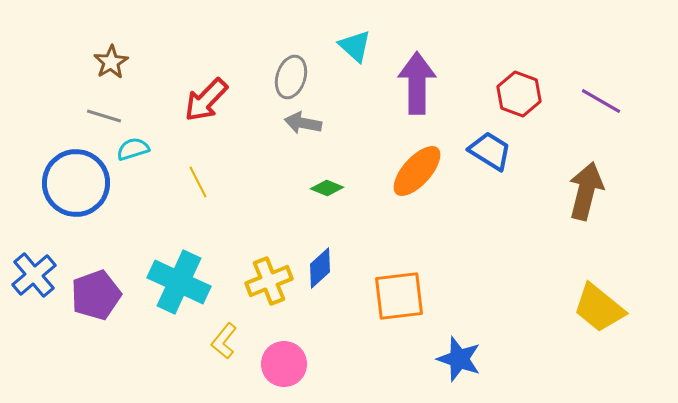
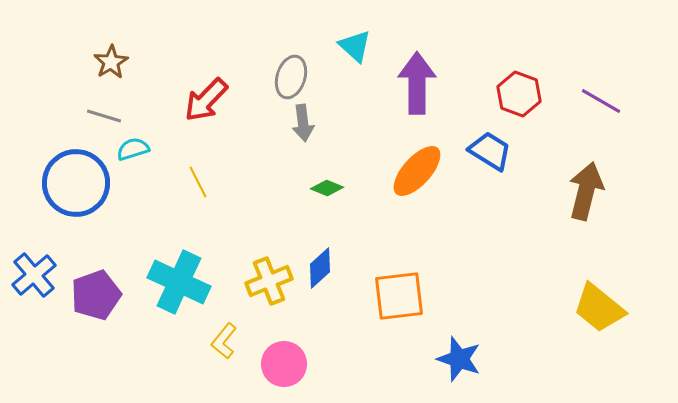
gray arrow: rotated 108 degrees counterclockwise
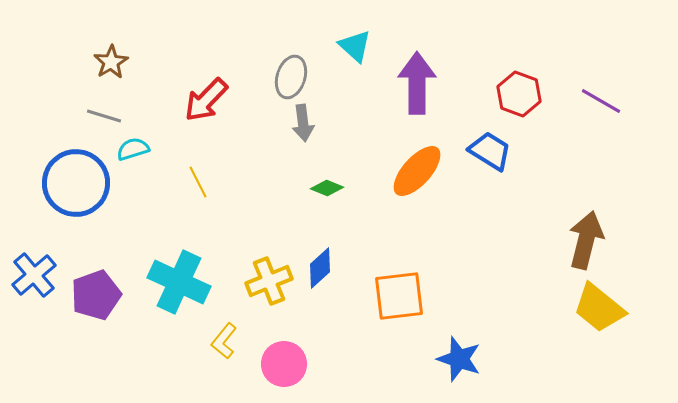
brown arrow: moved 49 px down
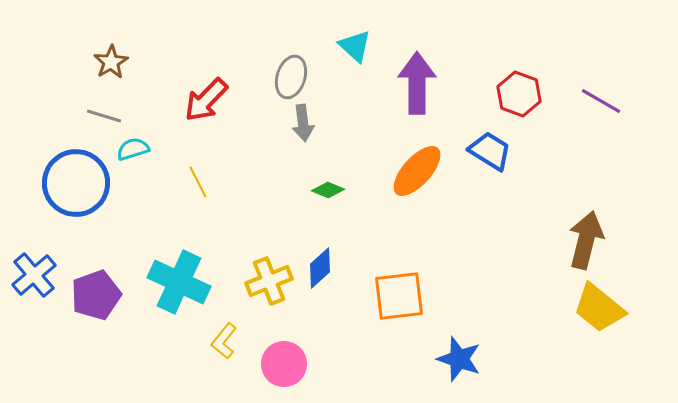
green diamond: moved 1 px right, 2 px down
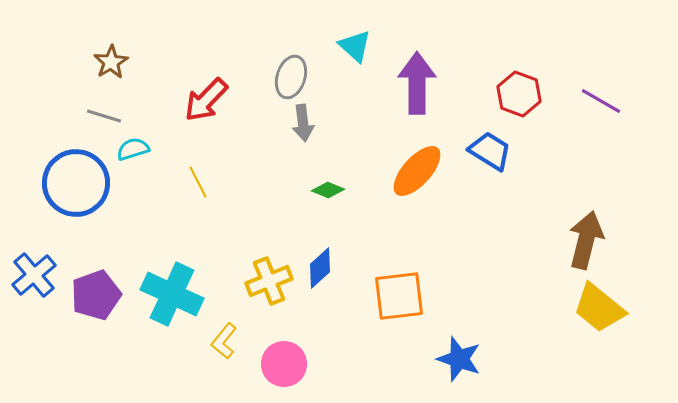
cyan cross: moved 7 px left, 12 px down
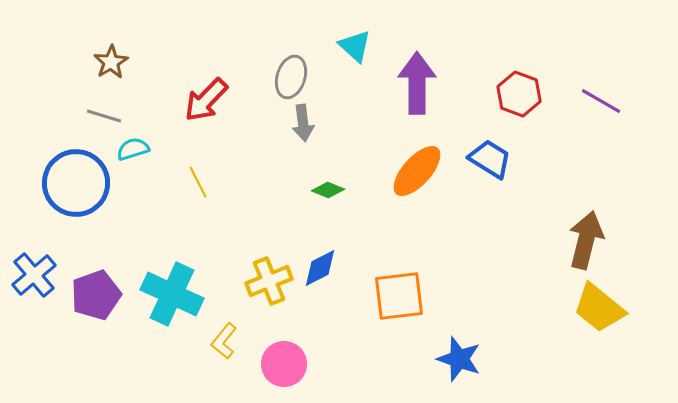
blue trapezoid: moved 8 px down
blue diamond: rotated 15 degrees clockwise
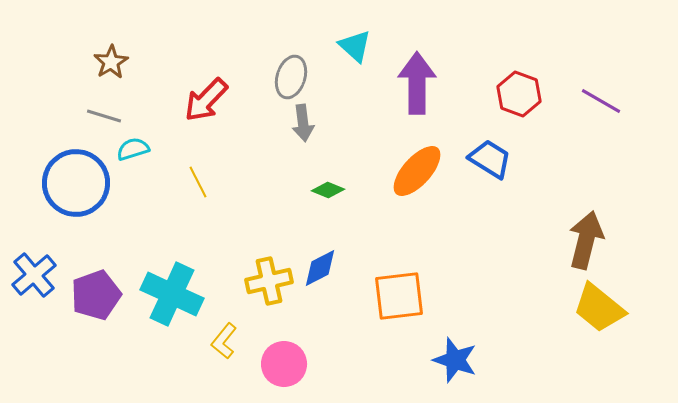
yellow cross: rotated 9 degrees clockwise
blue star: moved 4 px left, 1 px down
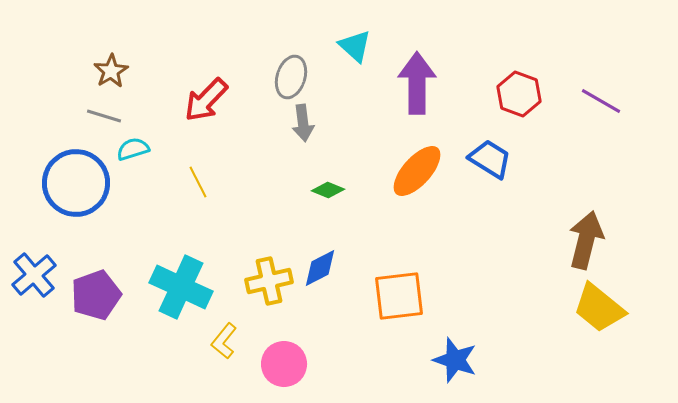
brown star: moved 9 px down
cyan cross: moved 9 px right, 7 px up
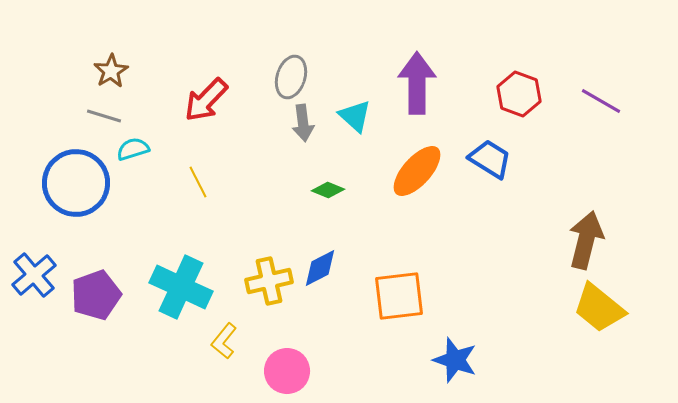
cyan triangle: moved 70 px down
pink circle: moved 3 px right, 7 px down
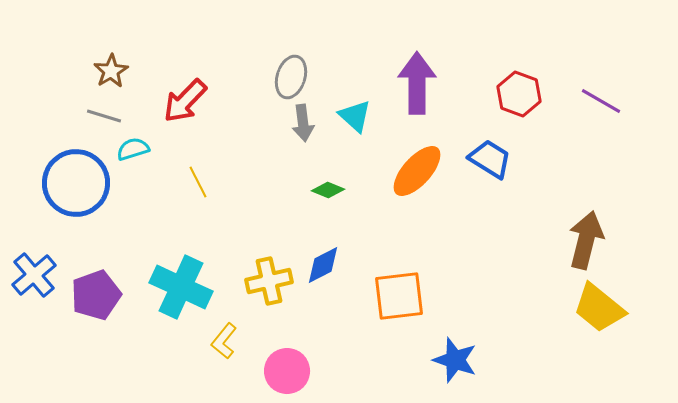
red arrow: moved 21 px left, 1 px down
blue diamond: moved 3 px right, 3 px up
